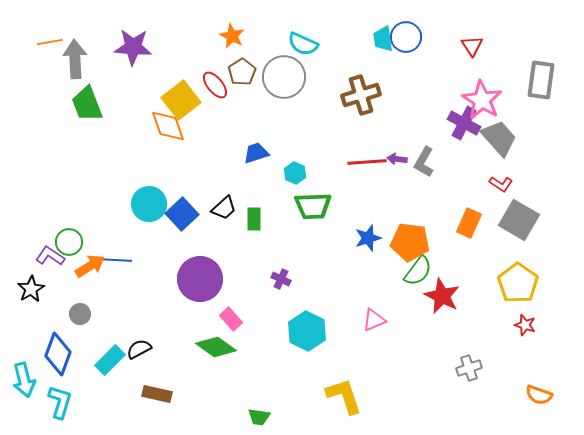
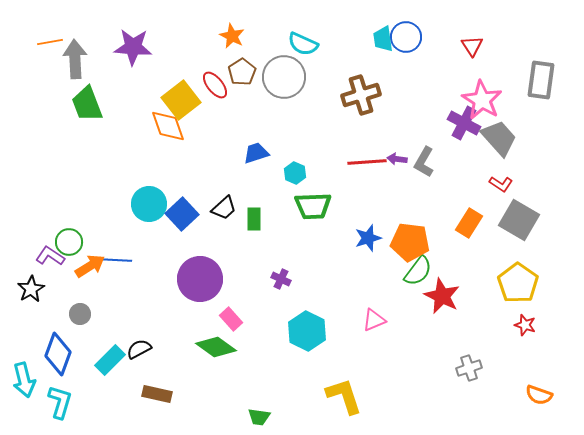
orange rectangle at (469, 223): rotated 8 degrees clockwise
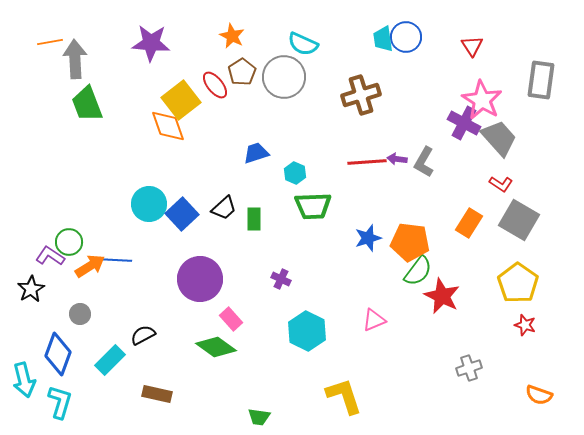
purple star at (133, 47): moved 18 px right, 4 px up
black semicircle at (139, 349): moved 4 px right, 14 px up
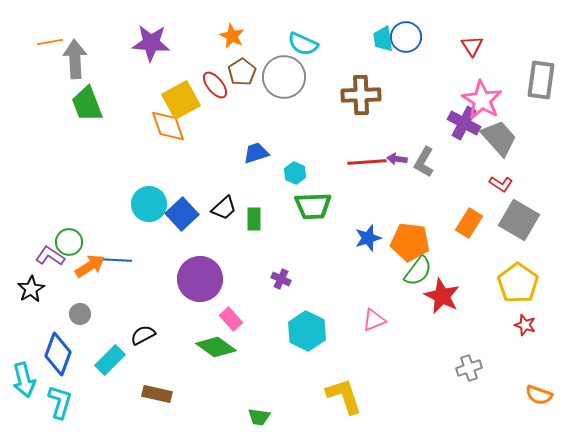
brown cross at (361, 95): rotated 15 degrees clockwise
yellow square at (181, 100): rotated 9 degrees clockwise
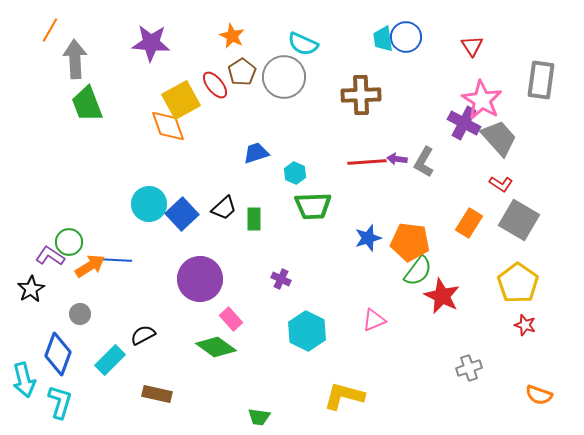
orange line at (50, 42): moved 12 px up; rotated 50 degrees counterclockwise
yellow L-shape at (344, 396): rotated 57 degrees counterclockwise
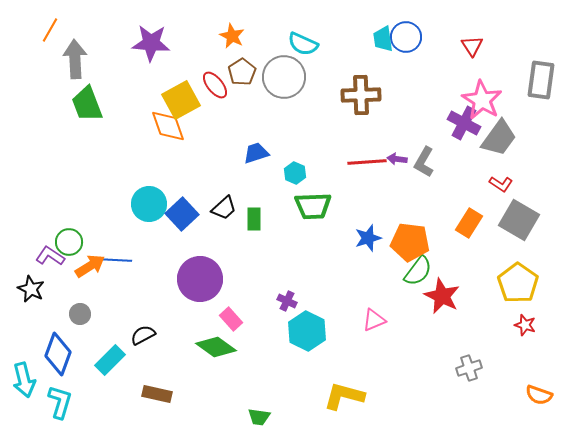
gray trapezoid at (499, 138): rotated 78 degrees clockwise
purple cross at (281, 279): moved 6 px right, 22 px down
black star at (31, 289): rotated 16 degrees counterclockwise
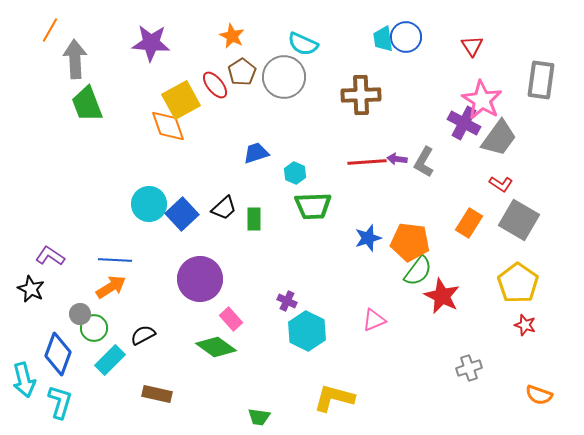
green circle at (69, 242): moved 25 px right, 86 px down
orange arrow at (90, 266): moved 21 px right, 21 px down
yellow L-shape at (344, 396): moved 10 px left, 2 px down
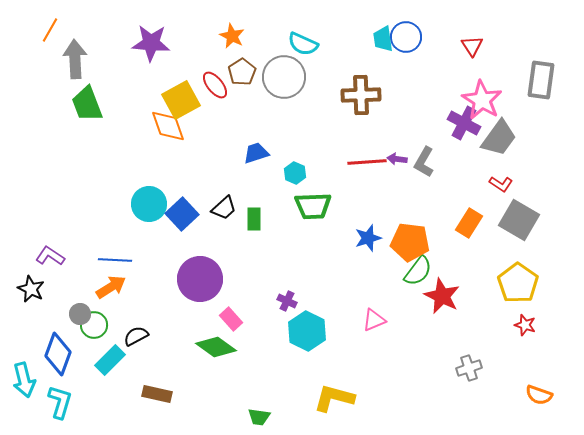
green circle at (94, 328): moved 3 px up
black semicircle at (143, 335): moved 7 px left, 1 px down
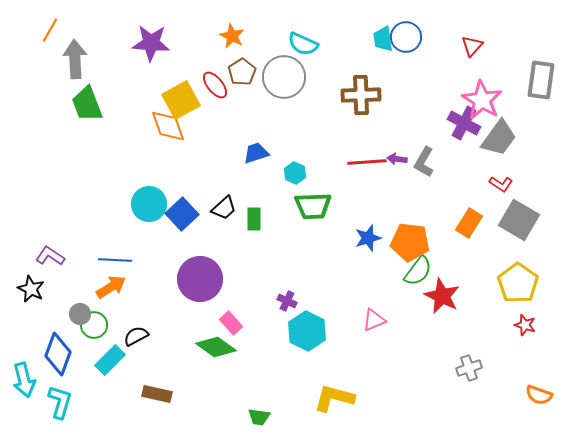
red triangle at (472, 46): rotated 15 degrees clockwise
pink rectangle at (231, 319): moved 4 px down
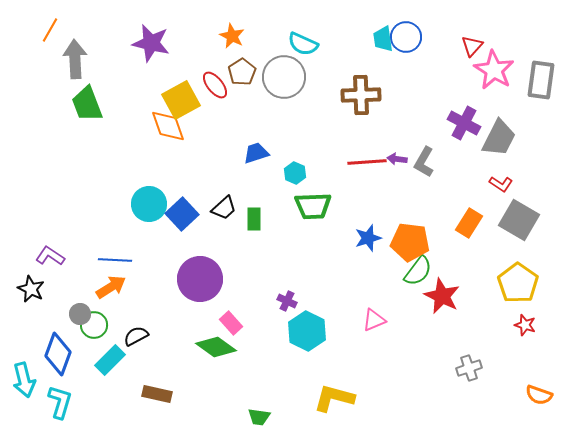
purple star at (151, 43): rotated 9 degrees clockwise
pink star at (482, 100): moved 12 px right, 30 px up
gray trapezoid at (499, 138): rotated 9 degrees counterclockwise
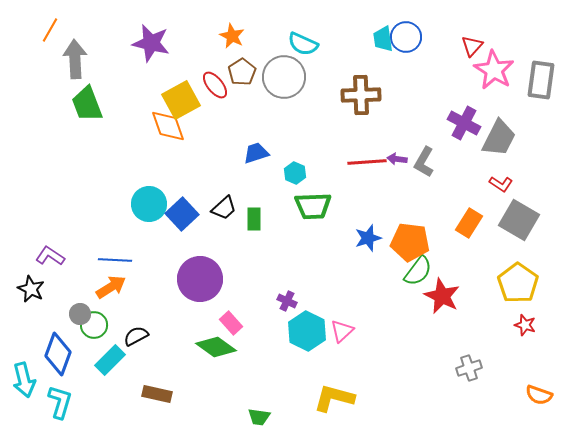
pink triangle at (374, 320): moved 32 px left, 11 px down; rotated 20 degrees counterclockwise
